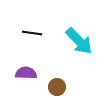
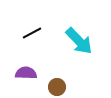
black line: rotated 36 degrees counterclockwise
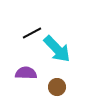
cyan arrow: moved 22 px left, 8 px down
